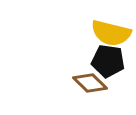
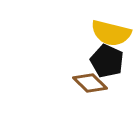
black pentagon: moved 1 px left; rotated 16 degrees clockwise
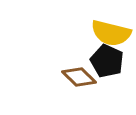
brown diamond: moved 11 px left, 6 px up
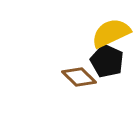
yellow semicircle: rotated 141 degrees clockwise
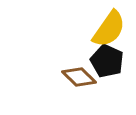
yellow semicircle: moved 2 px left, 4 px up; rotated 150 degrees clockwise
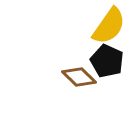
yellow semicircle: moved 3 px up
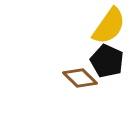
brown diamond: moved 1 px right, 1 px down
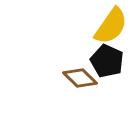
yellow semicircle: moved 2 px right
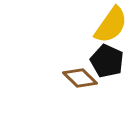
yellow semicircle: moved 1 px up
